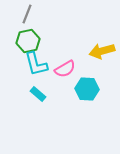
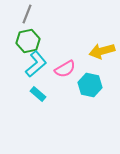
cyan L-shape: rotated 116 degrees counterclockwise
cyan hexagon: moved 3 px right, 4 px up; rotated 10 degrees clockwise
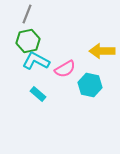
yellow arrow: rotated 15 degrees clockwise
cyan L-shape: moved 3 px up; rotated 112 degrees counterclockwise
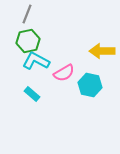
pink semicircle: moved 1 px left, 4 px down
cyan rectangle: moved 6 px left
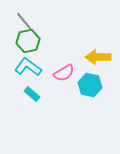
gray line: moved 3 px left, 7 px down; rotated 60 degrees counterclockwise
yellow arrow: moved 4 px left, 6 px down
cyan L-shape: moved 8 px left, 6 px down; rotated 8 degrees clockwise
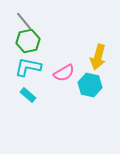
yellow arrow: rotated 75 degrees counterclockwise
cyan L-shape: rotated 24 degrees counterclockwise
cyan rectangle: moved 4 px left, 1 px down
